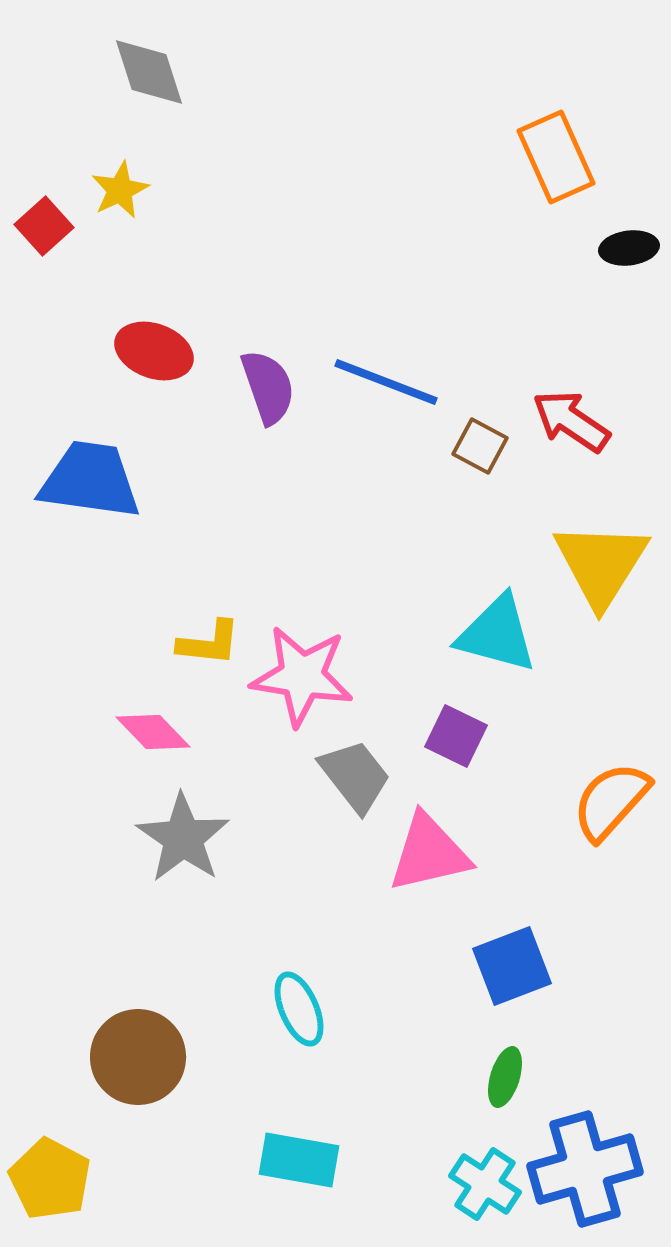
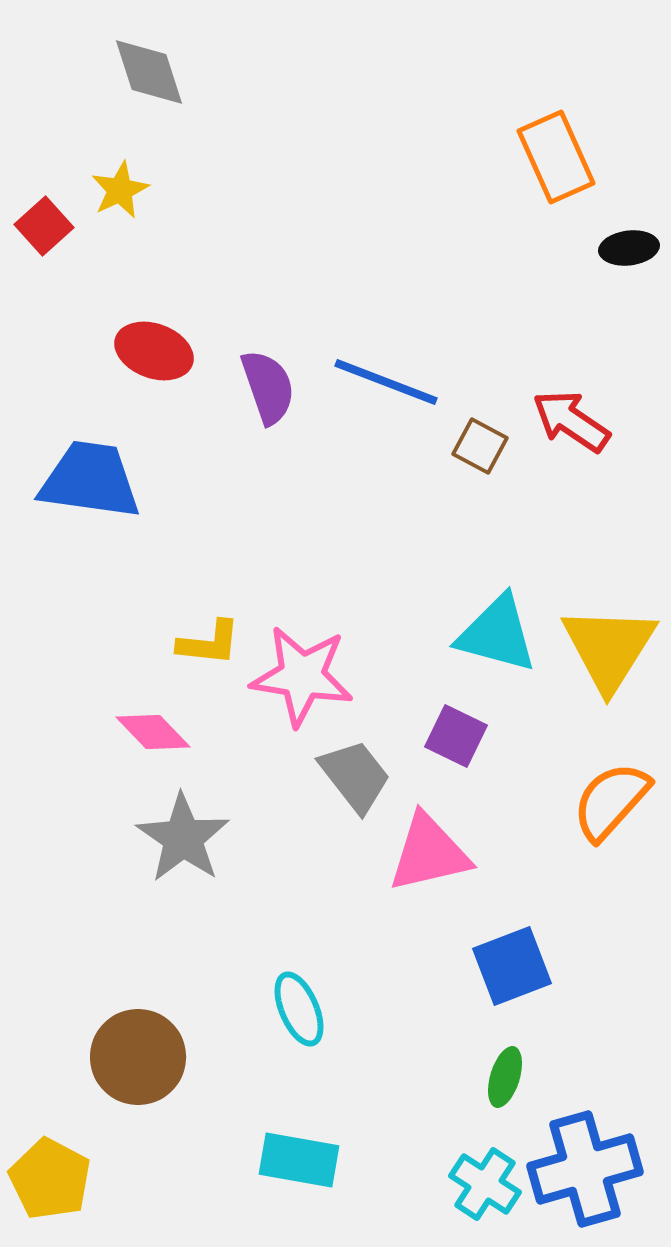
yellow triangle: moved 8 px right, 84 px down
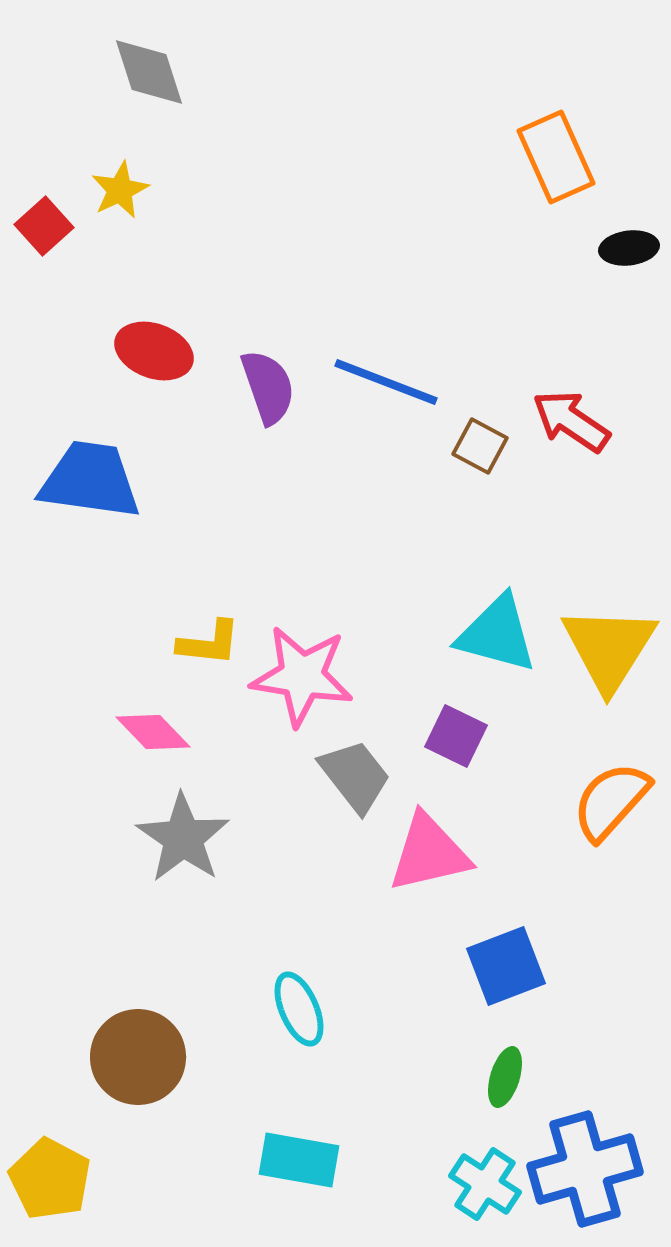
blue square: moved 6 px left
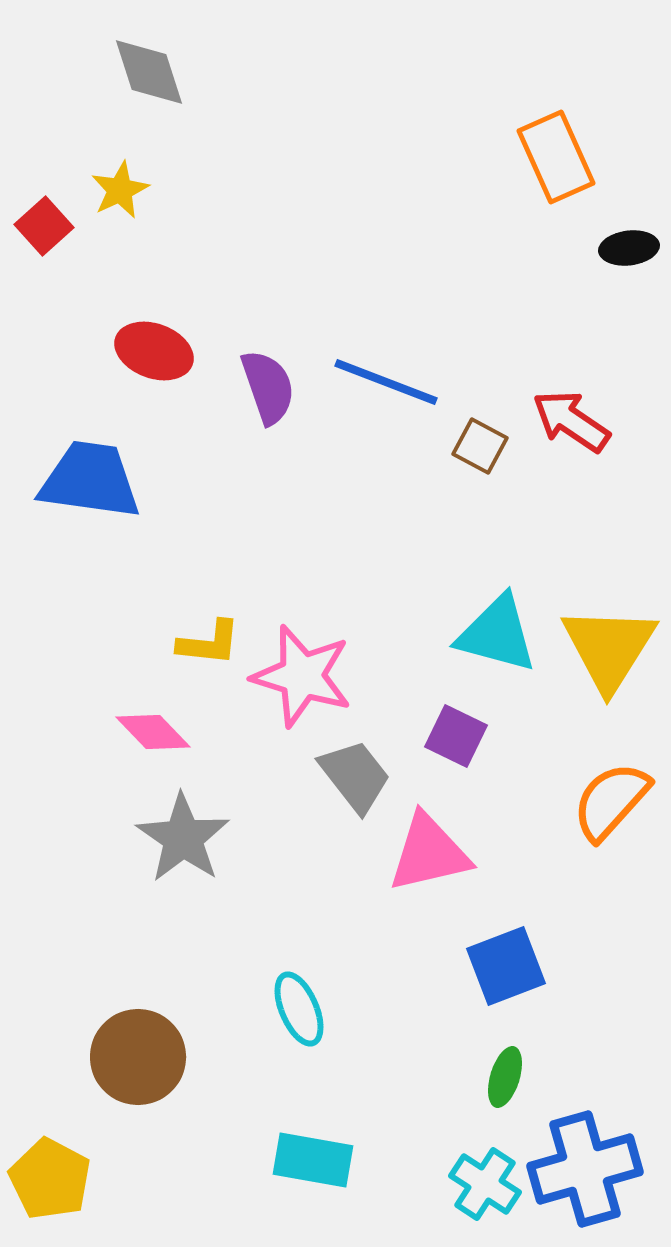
pink star: rotated 8 degrees clockwise
cyan rectangle: moved 14 px right
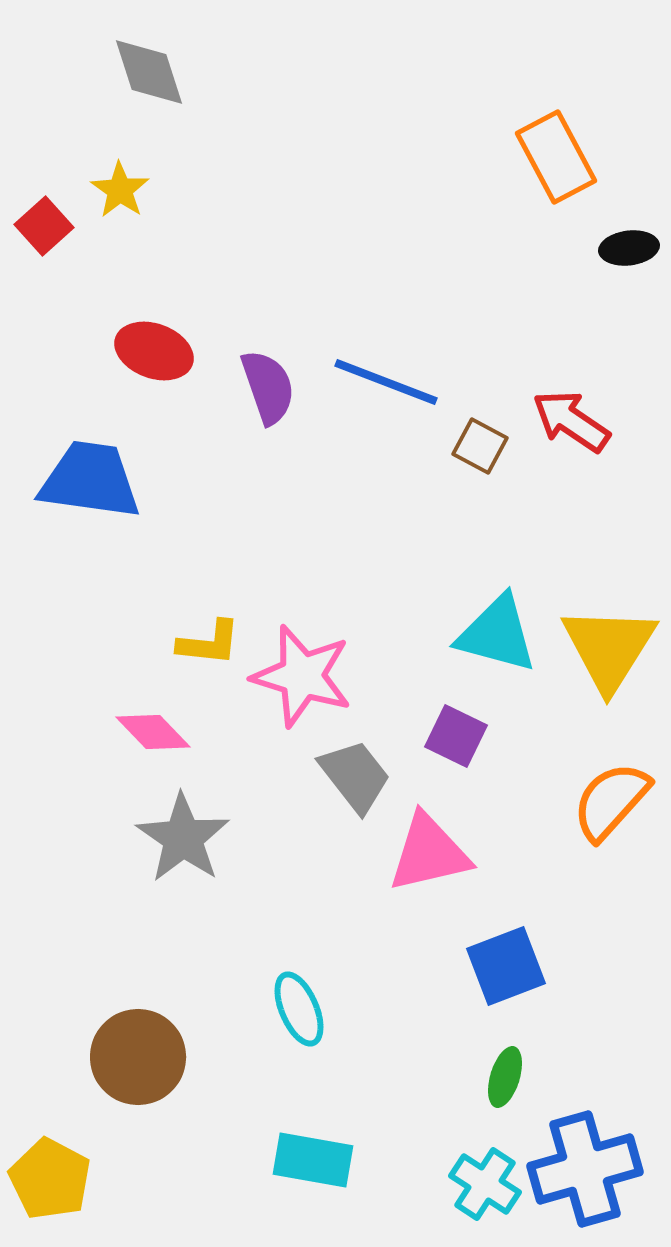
orange rectangle: rotated 4 degrees counterclockwise
yellow star: rotated 12 degrees counterclockwise
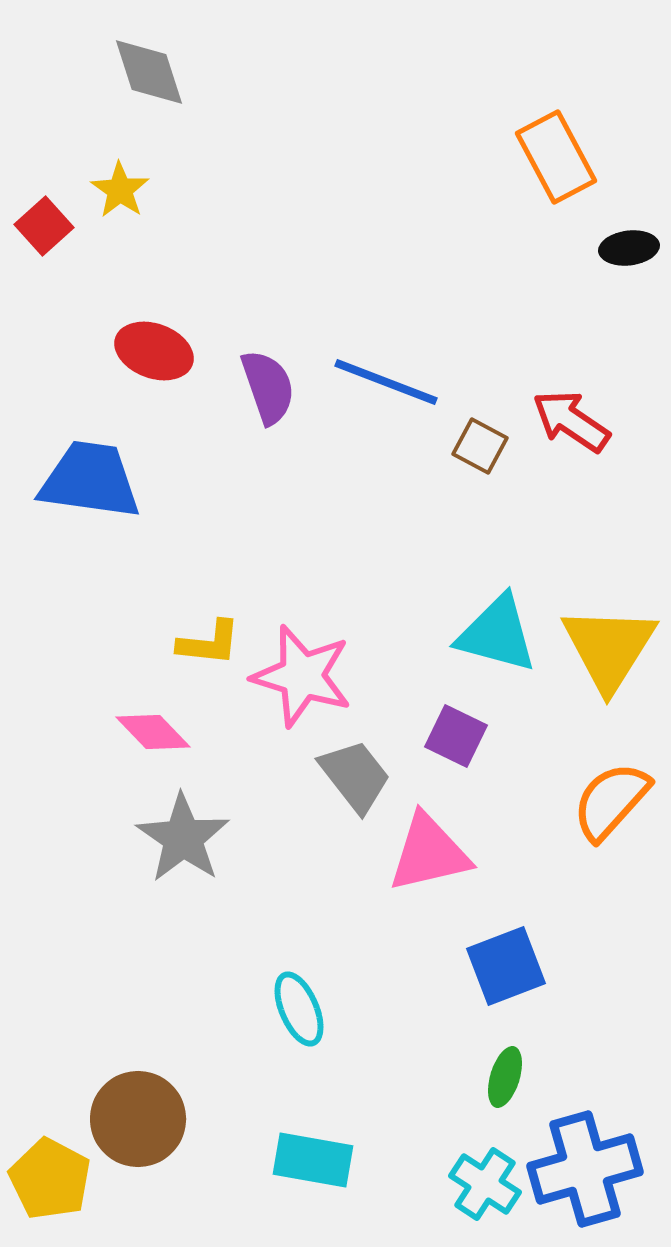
brown circle: moved 62 px down
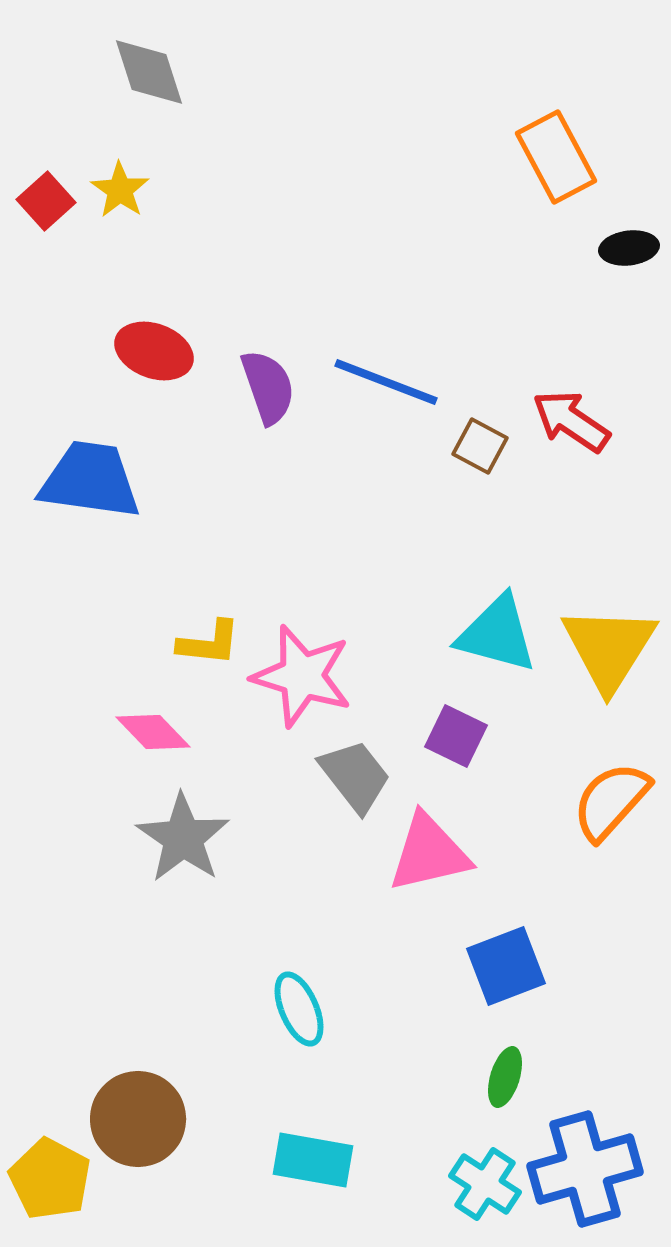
red square: moved 2 px right, 25 px up
